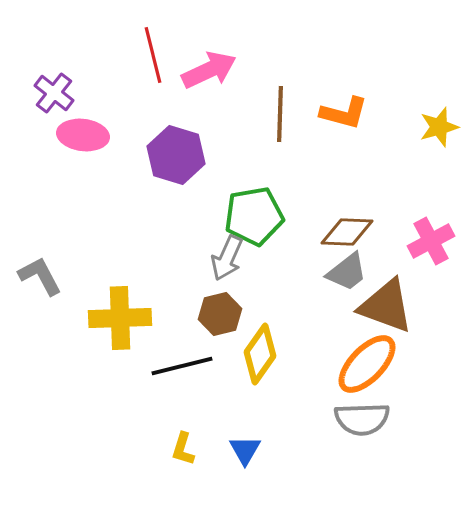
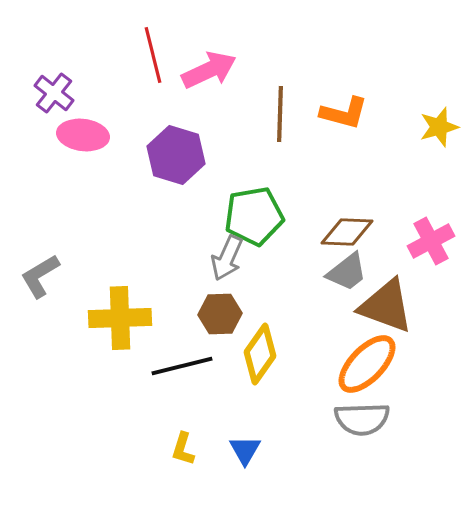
gray L-shape: rotated 93 degrees counterclockwise
brown hexagon: rotated 12 degrees clockwise
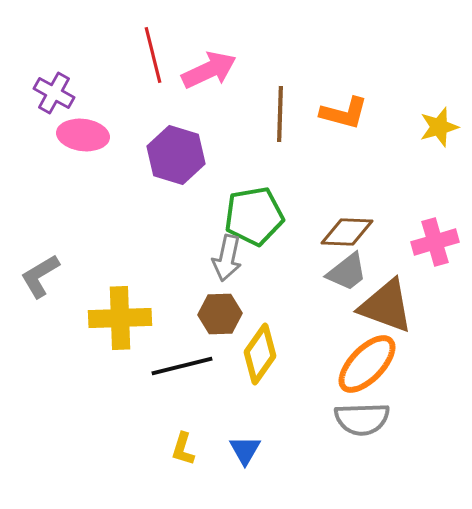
purple cross: rotated 9 degrees counterclockwise
pink cross: moved 4 px right, 1 px down; rotated 12 degrees clockwise
gray arrow: rotated 12 degrees counterclockwise
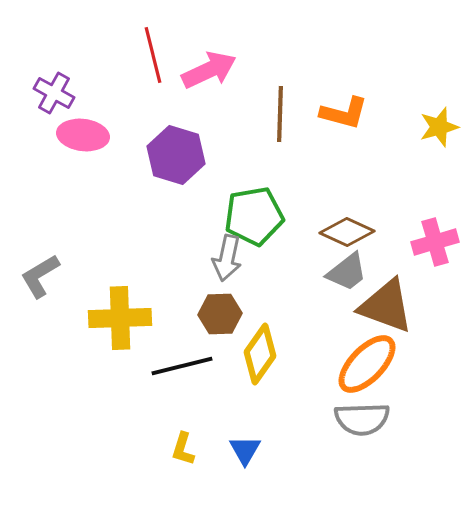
brown diamond: rotated 22 degrees clockwise
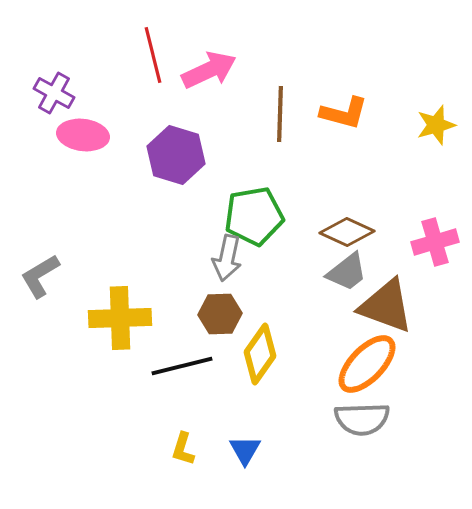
yellow star: moved 3 px left, 2 px up
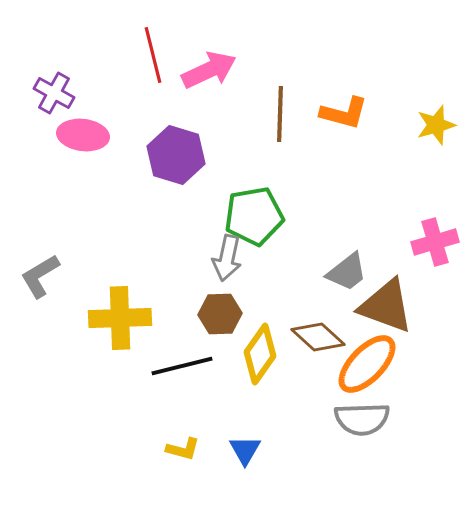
brown diamond: moved 29 px left, 105 px down; rotated 18 degrees clockwise
yellow L-shape: rotated 92 degrees counterclockwise
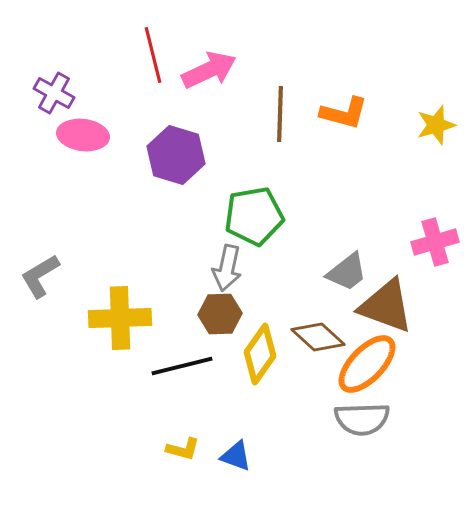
gray arrow: moved 10 px down
blue triangle: moved 9 px left, 6 px down; rotated 40 degrees counterclockwise
